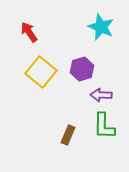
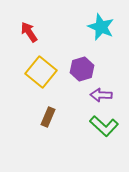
green L-shape: rotated 48 degrees counterclockwise
brown rectangle: moved 20 px left, 18 px up
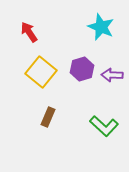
purple arrow: moved 11 px right, 20 px up
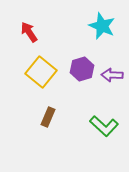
cyan star: moved 1 px right, 1 px up
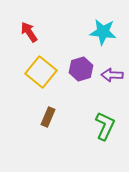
cyan star: moved 1 px right, 6 px down; rotated 16 degrees counterclockwise
purple hexagon: moved 1 px left
green L-shape: moved 1 px right; rotated 108 degrees counterclockwise
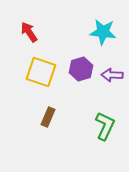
yellow square: rotated 20 degrees counterclockwise
